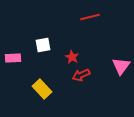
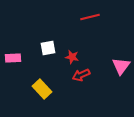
white square: moved 5 px right, 3 px down
red star: rotated 16 degrees counterclockwise
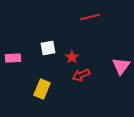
red star: rotated 24 degrees clockwise
yellow rectangle: rotated 66 degrees clockwise
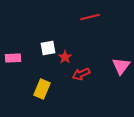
red star: moved 7 px left
red arrow: moved 1 px up
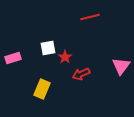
pink rectangle: rotated 14 degrees counterclockwise
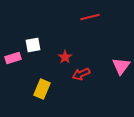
white square: moved 15 px left, 3 px up
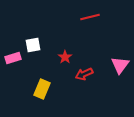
pink triangle: moved 1 px left, 1 px up
red arrow: moved 3 px right
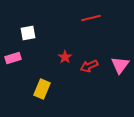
red line: moved 1 px right, 1 px down
white square: moved 5 px left, 12 px up
red arrow: moved 5 px right, 8 px up
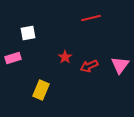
yellow rectangle: moved 1 px left, 1 px down
